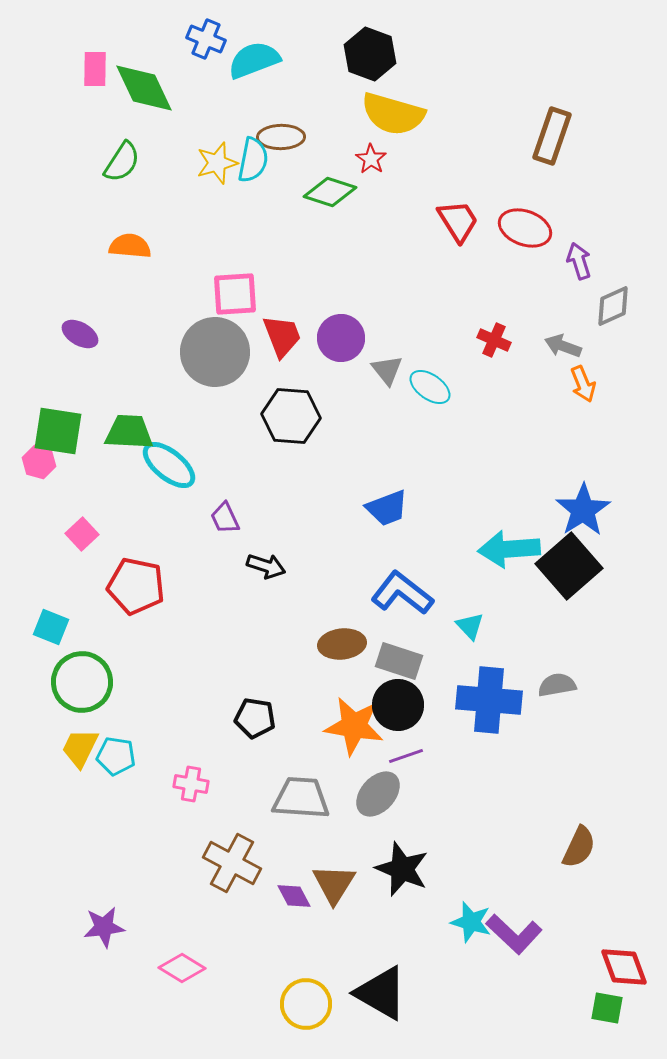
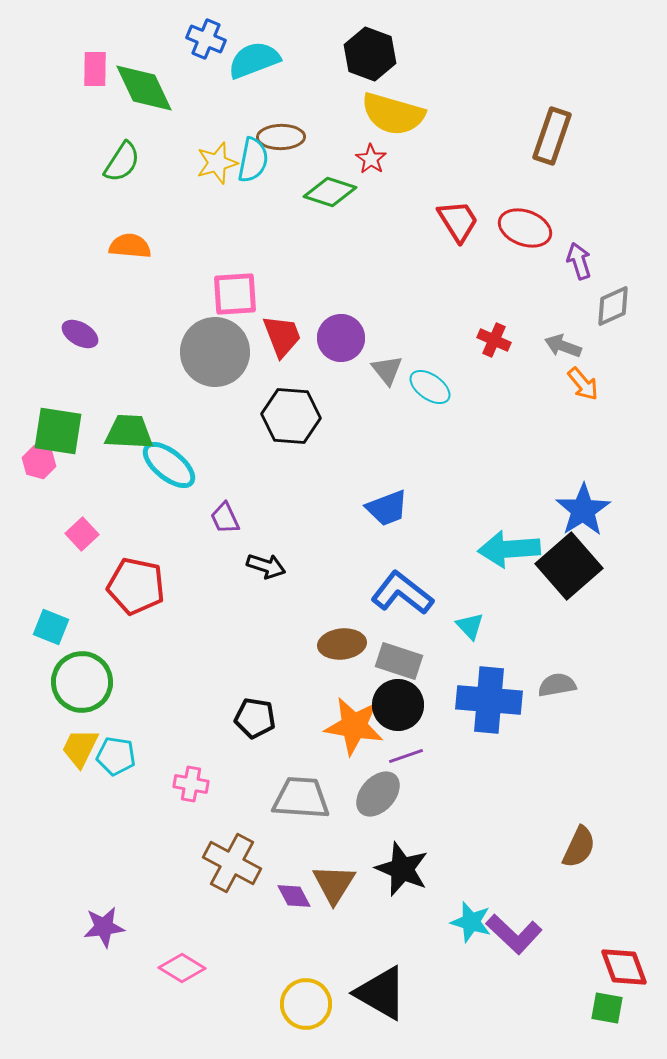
orange arrow at (583, 384): rotated 18 degrees counterclockwise
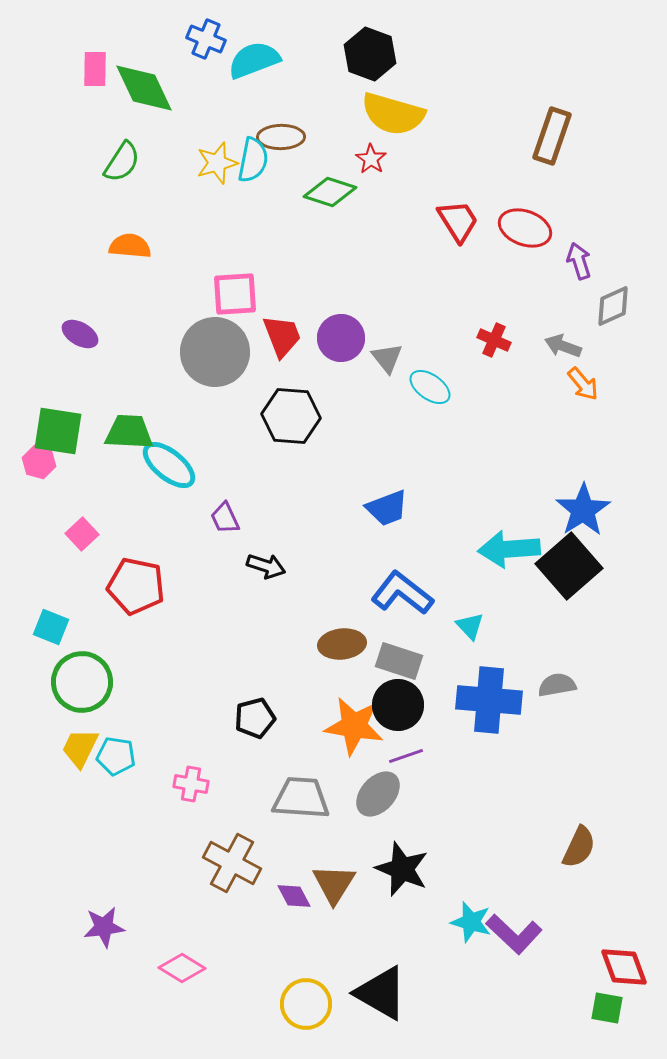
gray triangle at (387, 370): moved 12 px up
black pentagon at (255, 718): rotated 24 degrees counterclockwise
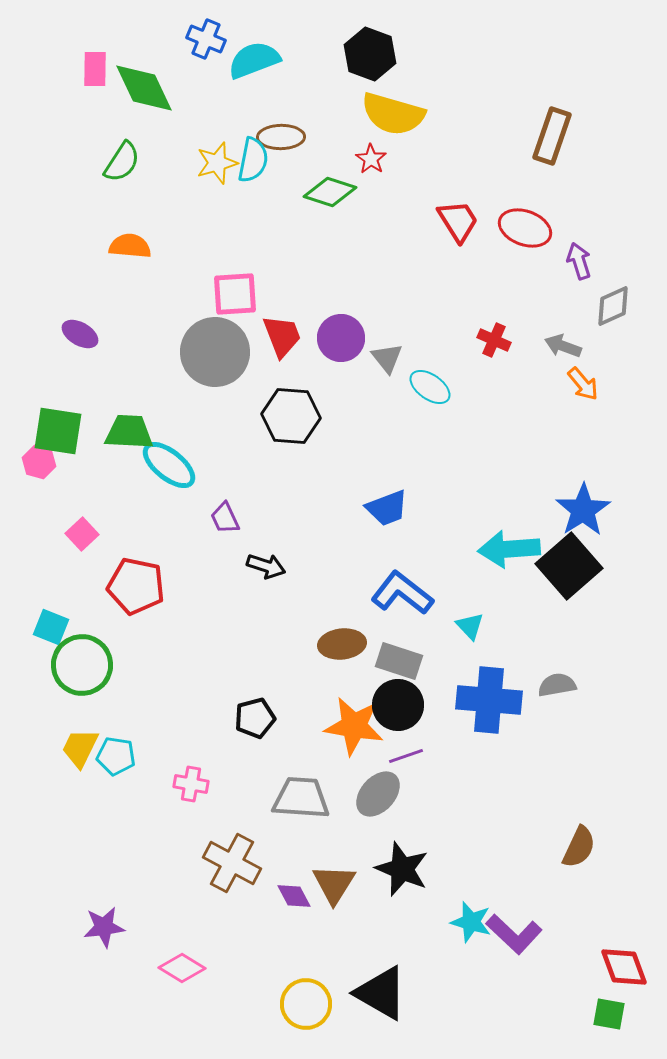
green circle at (82, 682): moved 17 px up
green square at (607, 1008): moved 2 px right, 6 px down
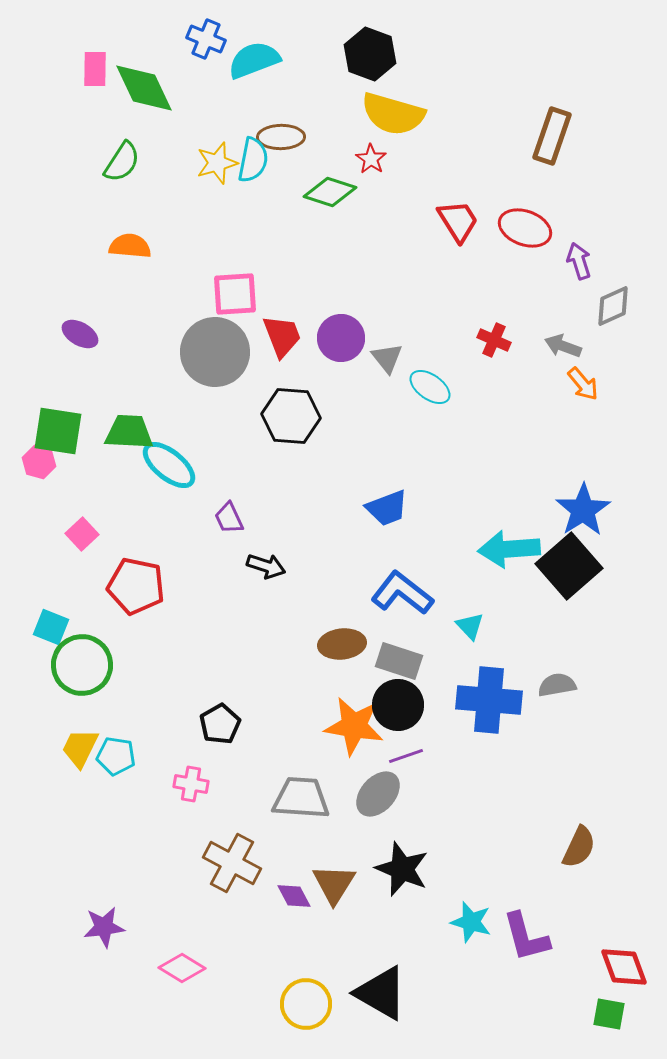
purple trapezoid at (225, 518): moved 4 px right
black pentagon at (255, 718): moved 35 px left, 6 px down; rotated 15 degrees counterclockwise
purple L-shape at (514, 934): moved 12 px right, 3 px down; rotated 32 degrees clockwise
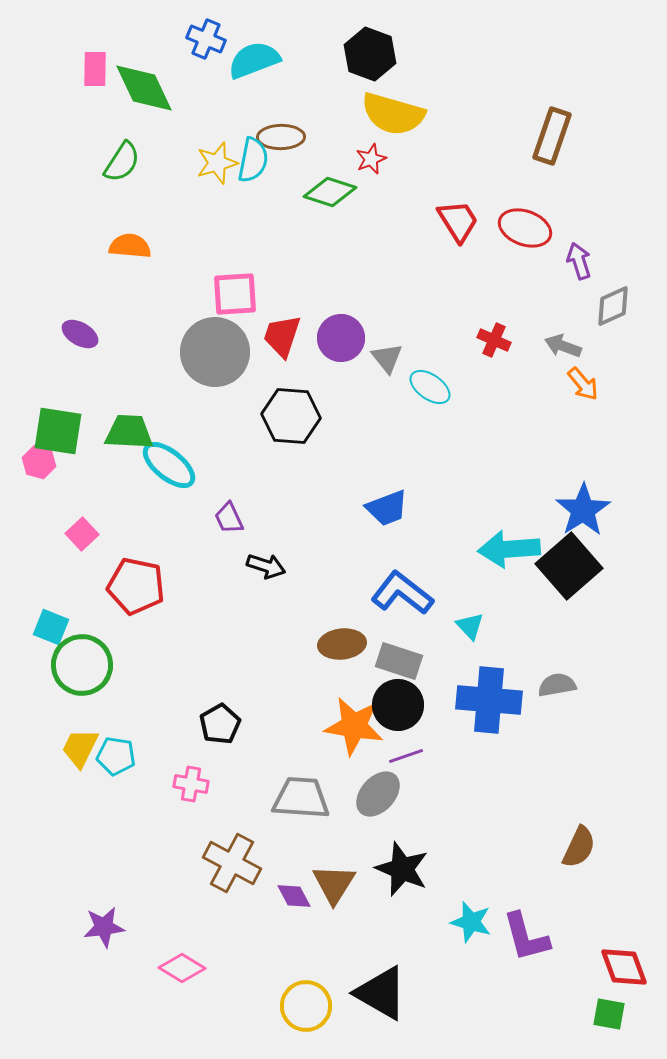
red star at (371, 159): rotated 16 degrees clockwise
red trapezoid at (282, 336): rotated 141 degrees counterclockwise
yellow circle at (306, 1004): moved 2 px down
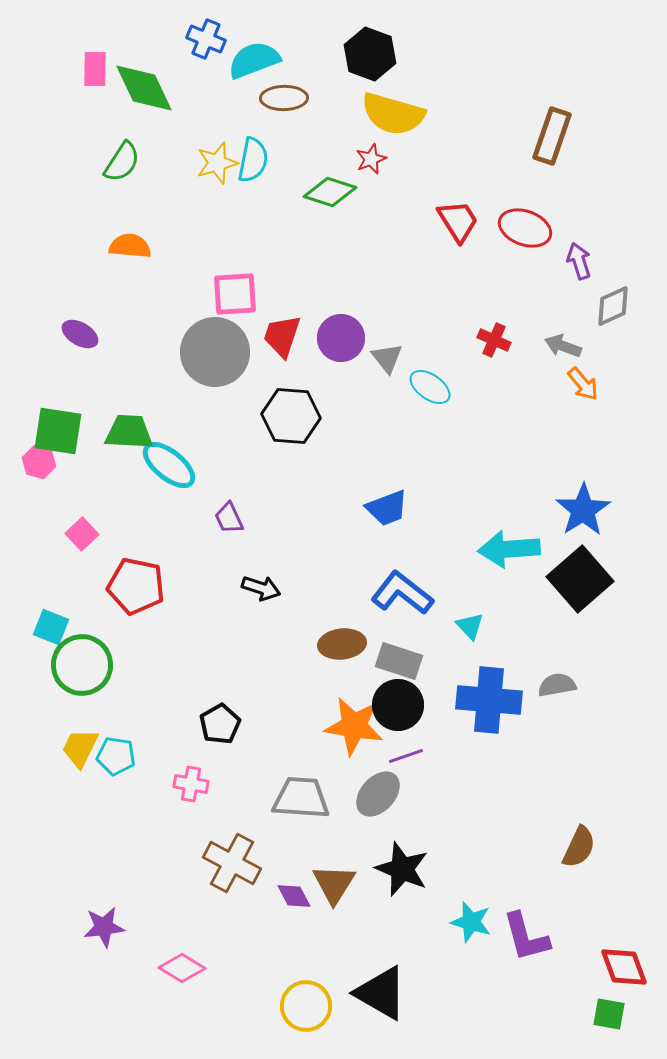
brown ellipse at (281, 137): moved 3 px right, 39 px up
black arrow at (266, 566): moved 5 px left, 22 px down
black square at (569, 566): moved 11 px right, 13 px down
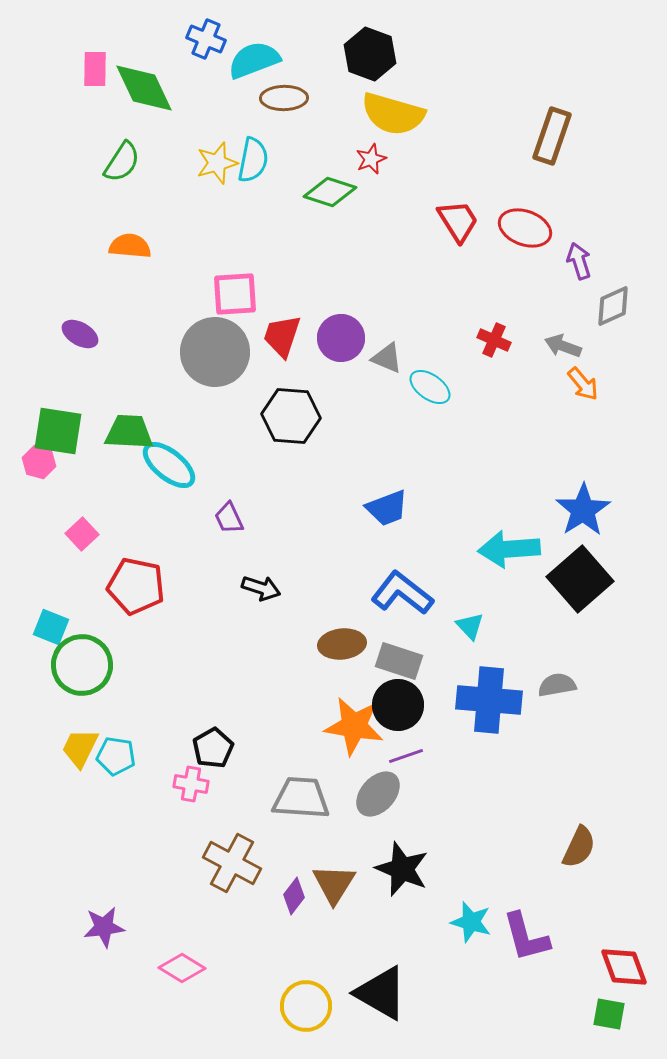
gray triangle at (387, 358): rotated 28 degrees counterclockwise
black pentagon at (220, 724): moved 7 px left, 24 px down
purple diamond at (294, 896): rotated 66 degrees clockwise
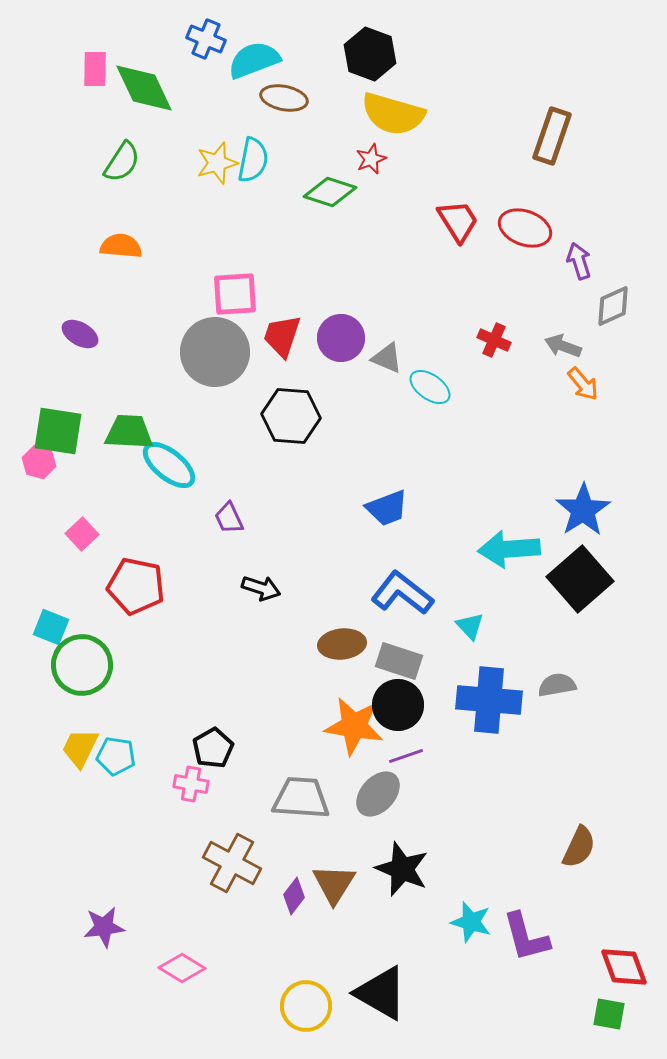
brown ellipse at (284, 98): rotated 12 degrees clockwise
orange semicircle at (130, 246): moved 9 px left
